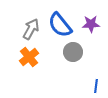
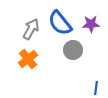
blue semicircle: moved 2 px up
gray circle: moved 2 px up
orange cross: moved 1 px left, 2 px down
blue line: moved 2 px down
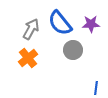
orange cross: moved 1 px up
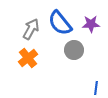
gray circle: moved 1 px right
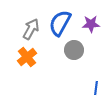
blue semicircle: rotated 68 degrees clockwise
orange cross: moved 1 px left, 1 px up
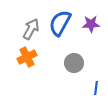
gray circle: moved 13 px down
orange cross: rotated 12 degrees clockwise
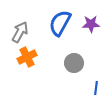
gray arrow: moved 11 px left, 3 px down
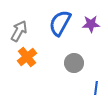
gray arrow: moved 1 px left, 1 px up
orange cross: rotated 12 degrees counterclockwise
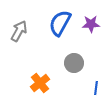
orange cross: moved 13 px right, 26 px down
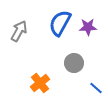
purple star: moved 3 px left, 3 px down
blue line: rotated 56 degrees counterclockwise
